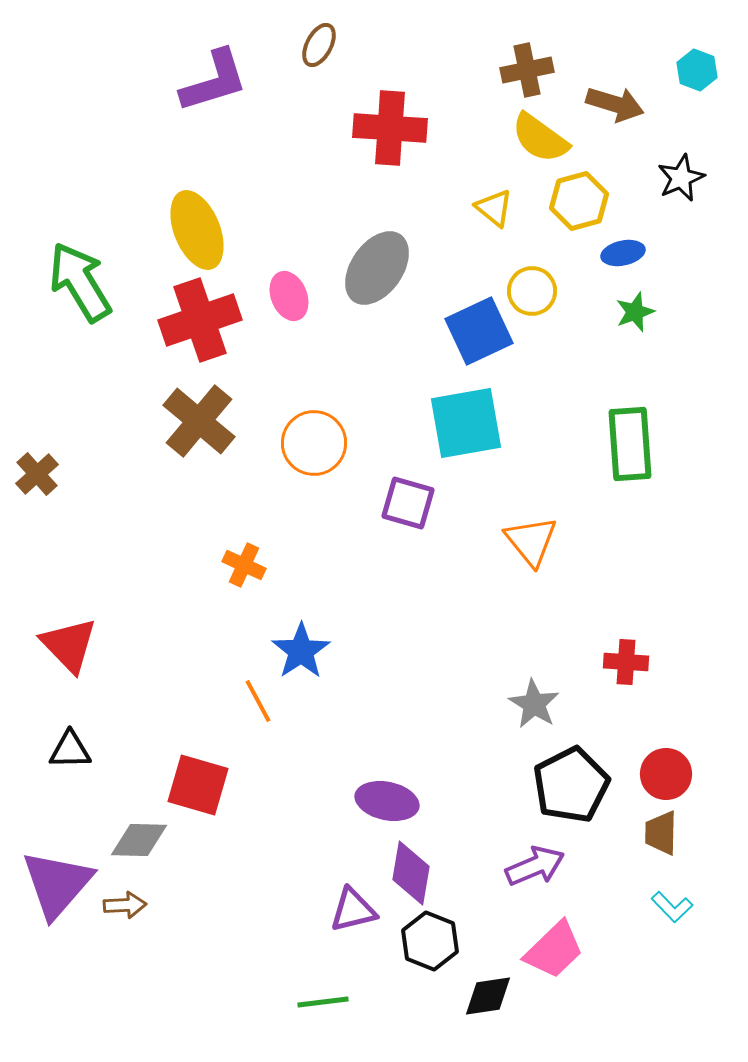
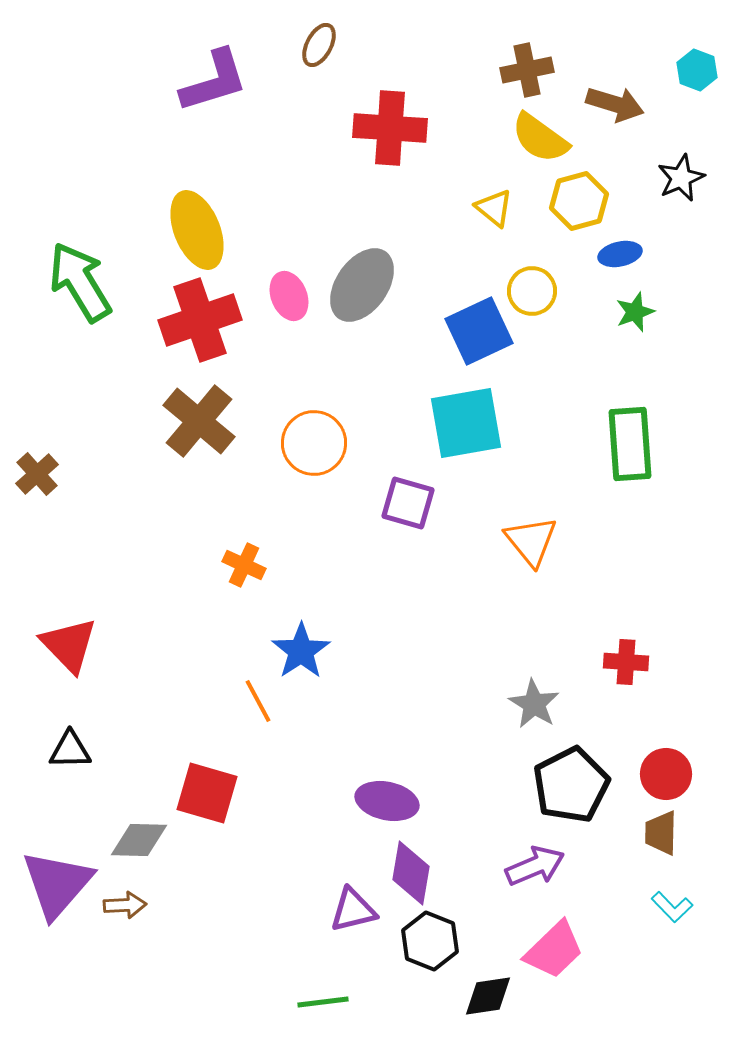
blue ellipse at (623, 253): moved 3 px left, 1 px down
gray ellipse at (377, 268): moved 15 px left, 17 px down
red square at (198, 785): moved 9 px right, 8 px down
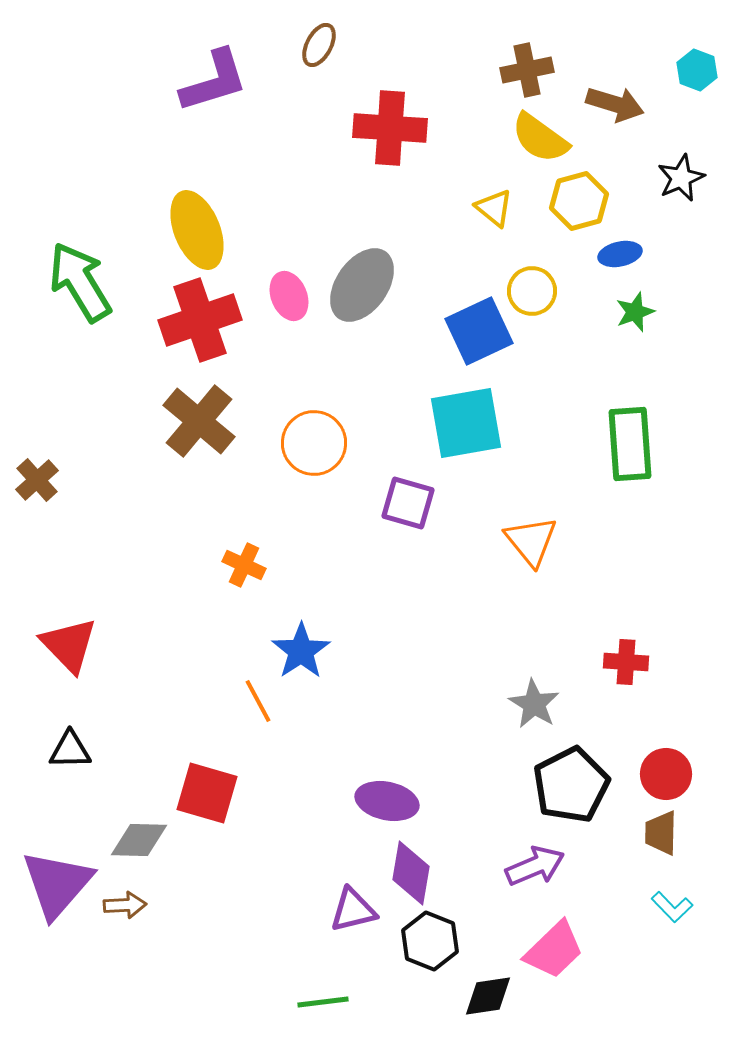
brown cross at (37, 474): moved 6 px down
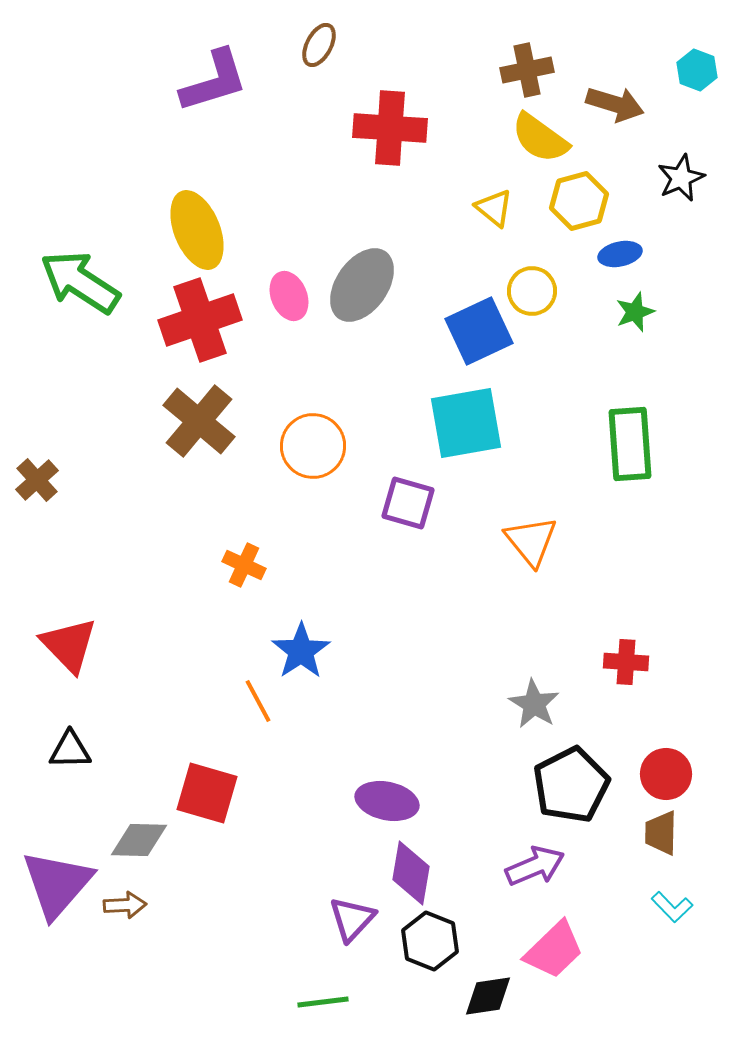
green arrow at (80, 282): rotated 26 degrees counterclockwise
orange circle at (314, 443): moved 1 px left, 3 px down
purple triangle at (353, 910): moved 1 px left, 9 px down; rotated 33 degrees counterclockwise
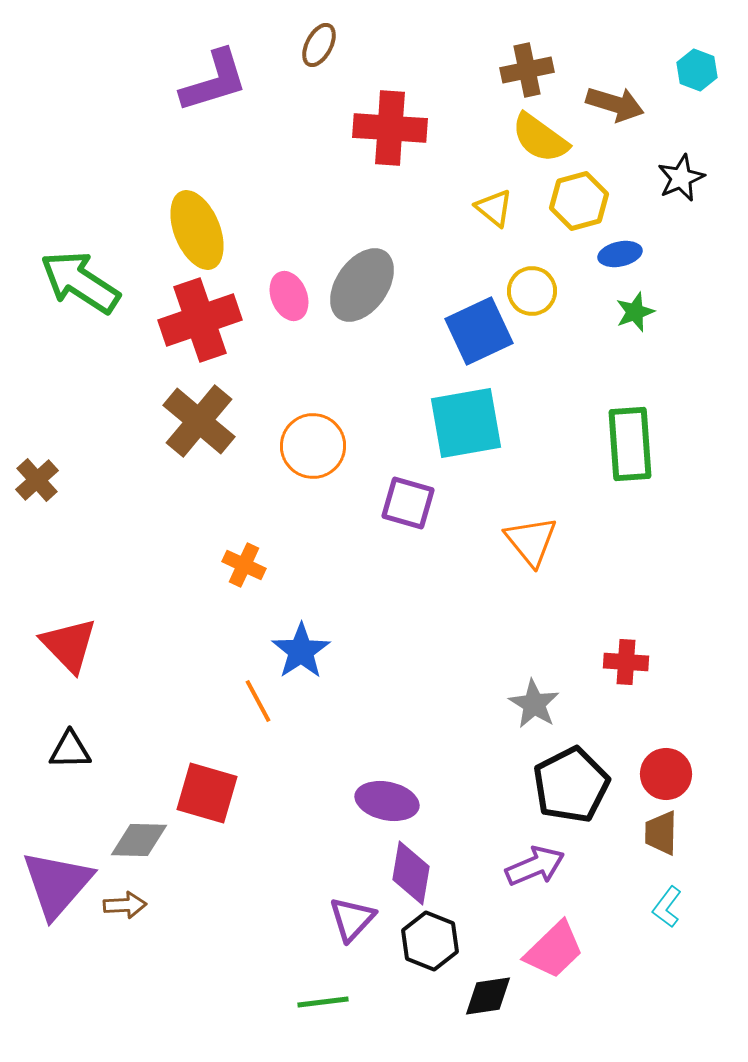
cyan L-shape at (672, 907): moved 5 px left; rotated 81 degrees clockwise
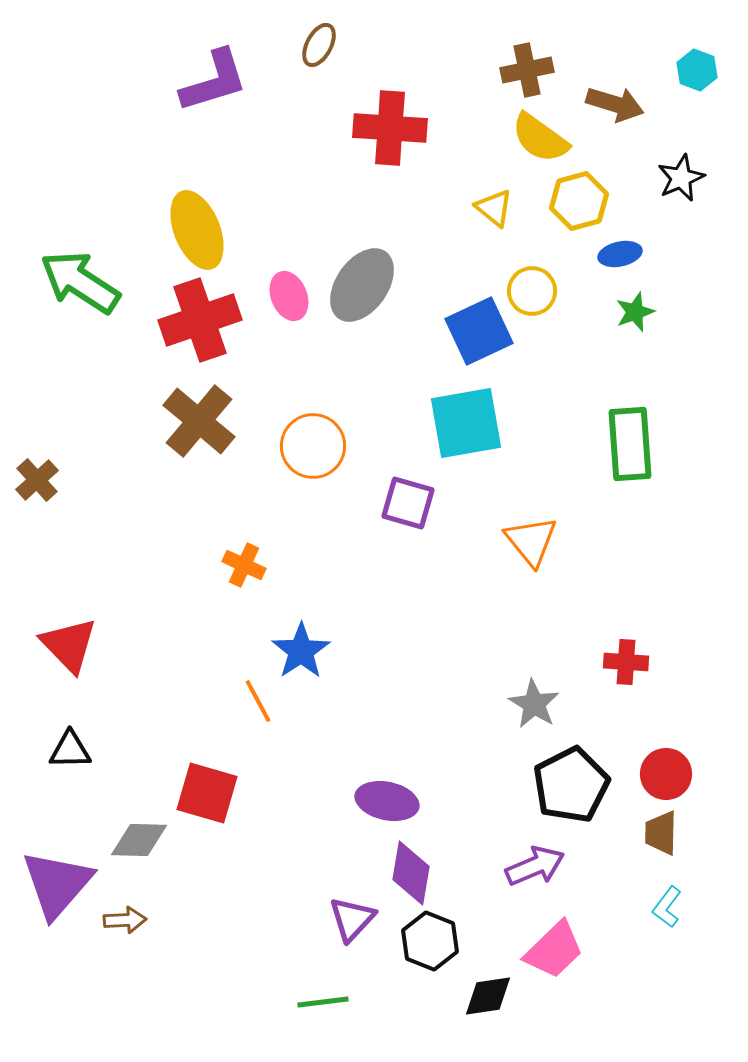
brown arrow at (125, 905): moved 15 px down
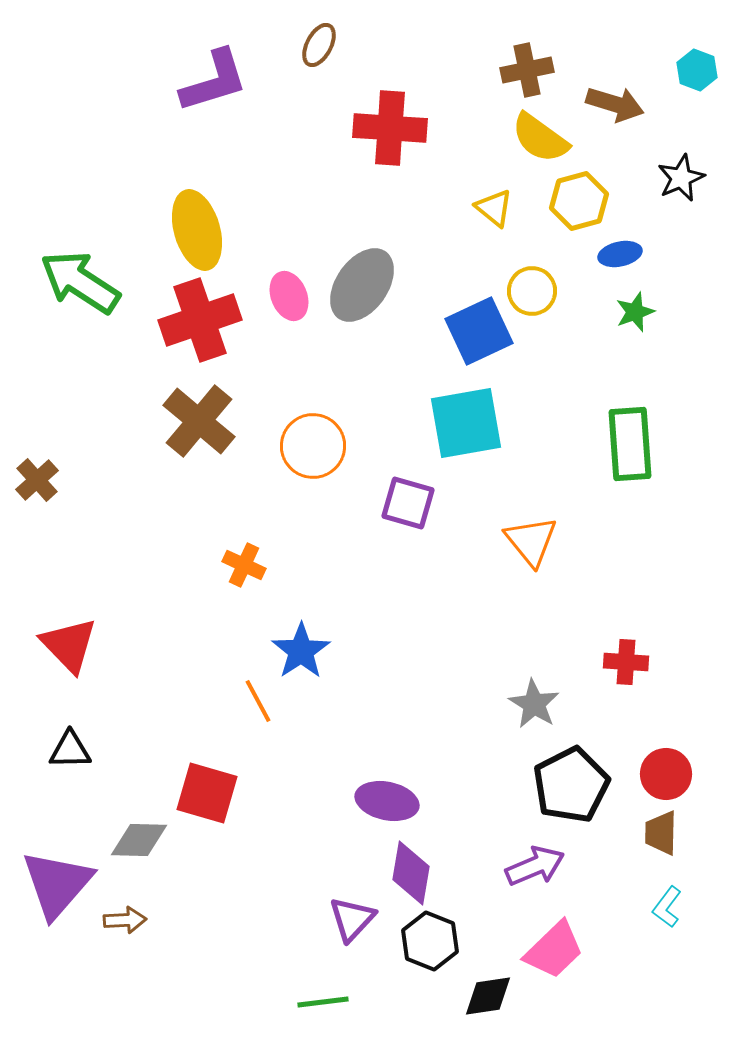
yellow ellipse at (197, 230): rotated 6 degrees clockwise
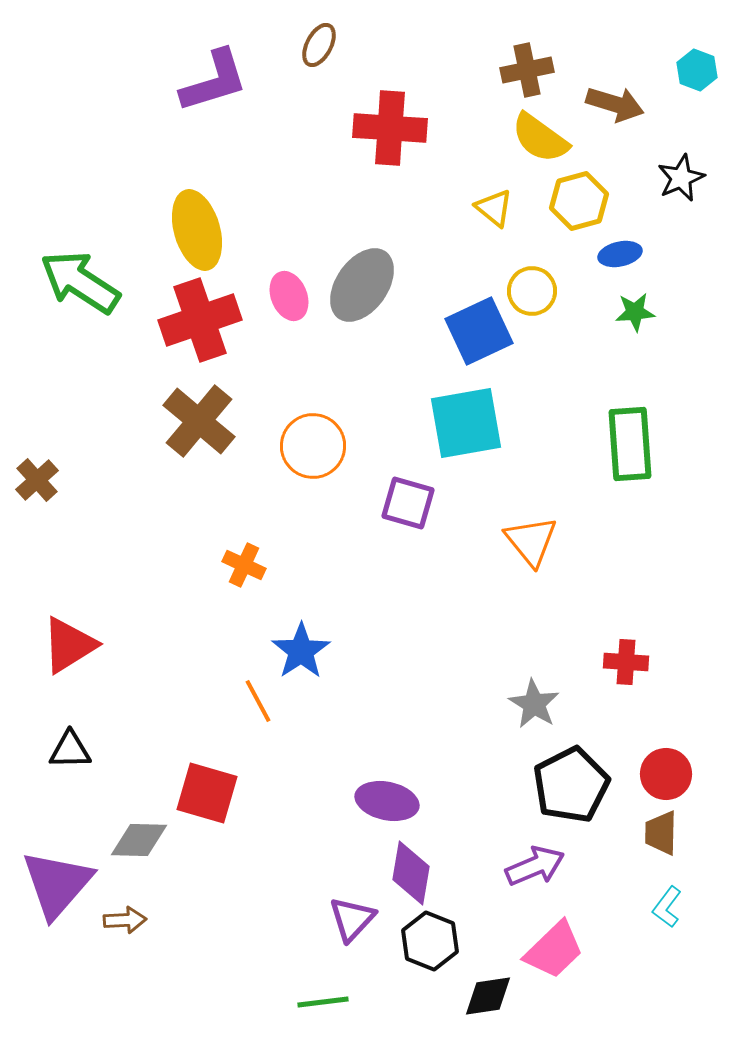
green star at (635, 312): rotated 15 degrees clockwise
red triangle at (69, 645): rotated 42 degrees clockwise
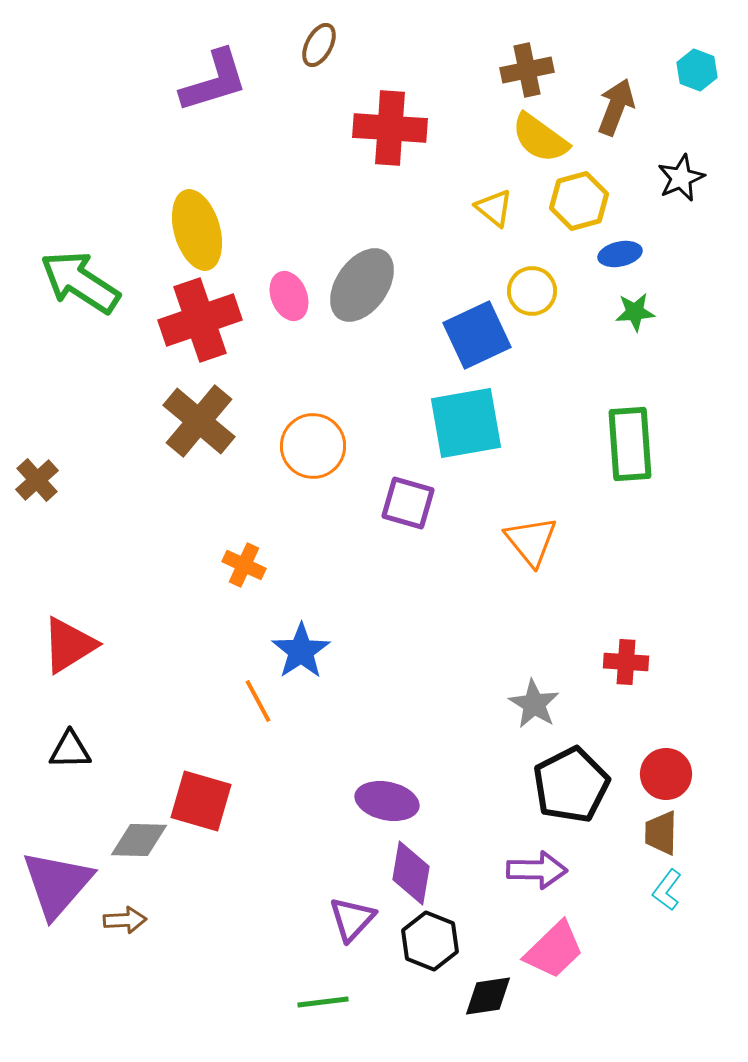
brown arrow at (615, 104): moved 1 px right, 3 px down; rotated 86 degrees counterclockwise
blue square at (479, 331): moved 2 px left, 4 px down
red square at (207, 793): moved 6 px left, 8 px down
purple arrow at (535, 866): moved 2 px right, 4 px down; rotated 24 degrees clockwise
cyan L-shape at (667, 907): moved 17 px up
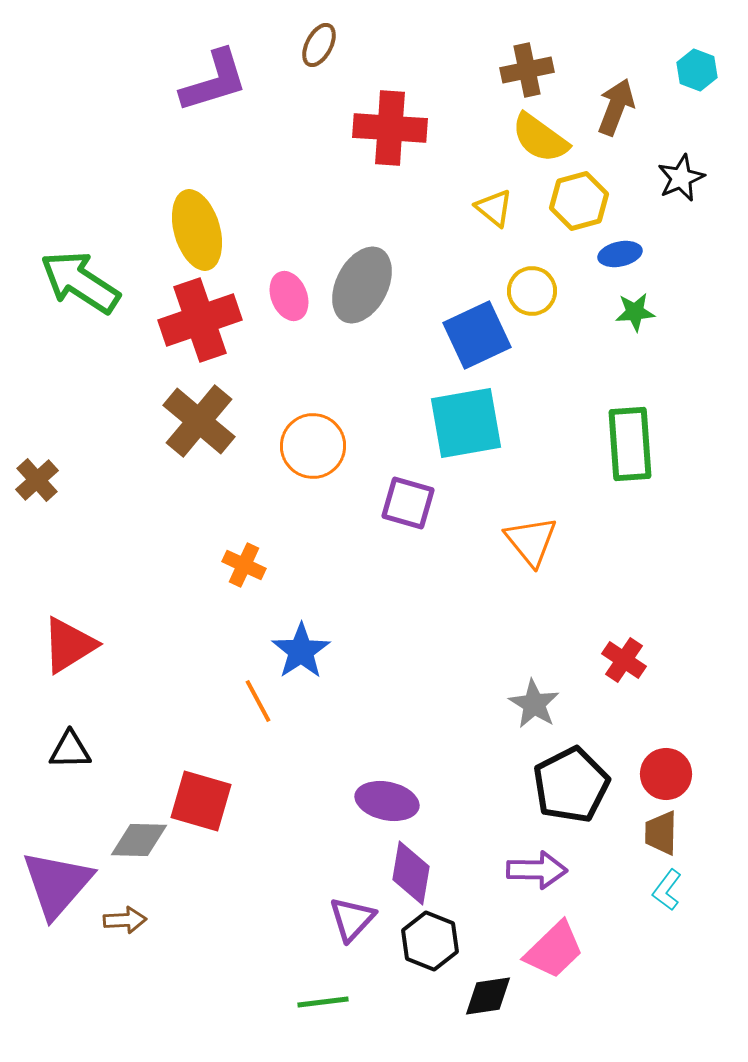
gray ellipse at (362, 285): rotated 8 degrees counterclockwise
red cross at (626, 662): moved 2 px left, 2 px up; rotated 30 degrees clockwise
